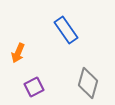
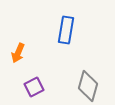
blue rectangle: rotated 44 degrees clockwise
gray diamond: moved 3 px down
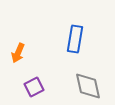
blue rectangle: moved 9 px right, 9 px down
gray diamond: rotated 28 degrees counterclockwise
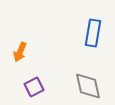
blue rectangle: moved 18 px right, 6 px up
orange arrow: moved 2 px right, 1 px up
